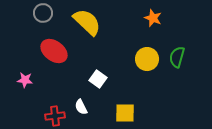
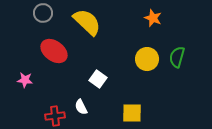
yellow square: moved 7 px right
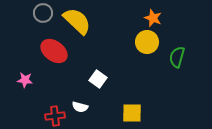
yellow semicircle: moved 10 px left, 1 px up
yellow circle: moved 17 px up
white semicircle: moved 1 px left; rotated 49 degrees counterclockwise
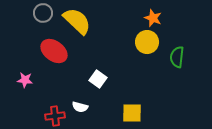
green semicircle: rotated 10 degrees counterclockwise
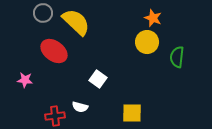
yellow semicircle: moved 1 px left, 1 px down
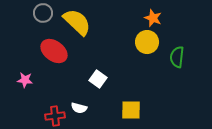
yellow semicircle: moved 1 px right
white semicircle: moved 1 px left, 1 px down
yellow square: moved 1 px left, 3 px up
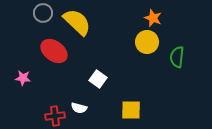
pink star: moved 2 px left, 2 px up
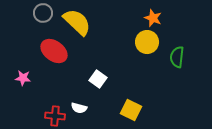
yellow square: rotated 25 degrees clockwise
red cross: rotated 12 degrees clockwise
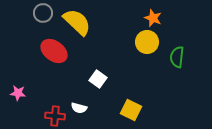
pink star: moved 5 px left, 15 px down
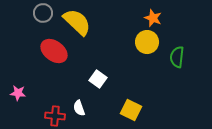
white semicircle: rotated 56 degrees clockwise
